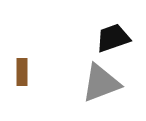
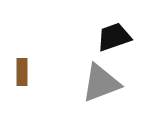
black trapezoid: moved 1 px right, 1 px up
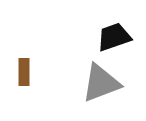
brown rectangle: moved 2 px right
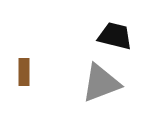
black trapezoid: moved 1 px right, 1 px up; rotated 33 degrees clockwise
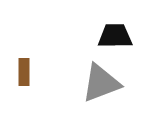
black trapezoid: rotated 15 degrees counterclockwise
